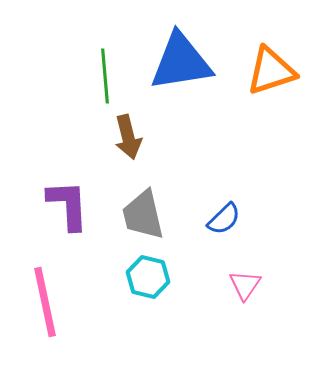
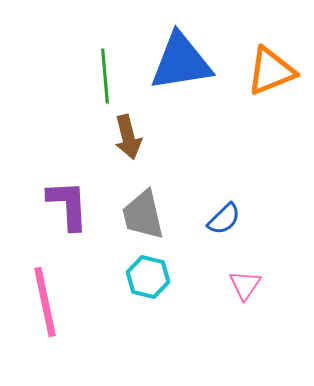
orange triangle: rotated 4 degrees counterclockwise
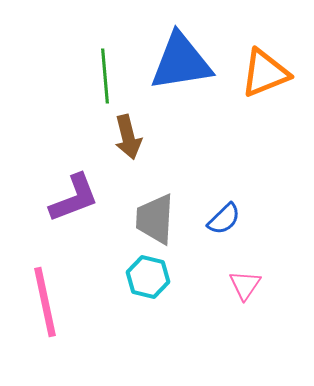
orange triangle: moved 6 px left, 2 px down
purple L-shape: moved 6 px right, 7 px up; rotated 72 degrees clockwise
gray trapezoid: moved 12 px right, 4 px down; rotated 16 degrees clockwise
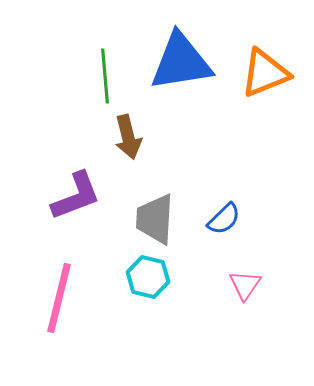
purple L-shape: moved 2 px right, 2 px up
pink line: moved 14 px right, 4 px up; rotated 26 degrees clockwise
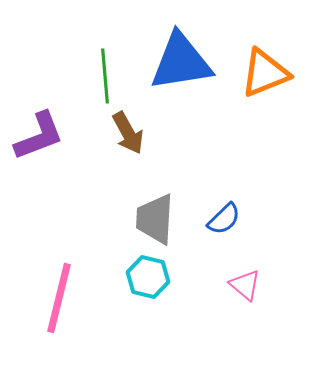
brown arrow: moved 4 px up; rotated 15 degrees counterclockwise
purple L-shape: moved 37 px left, 60 px up
pink triangle: rotated 24 degrees counterclockwise
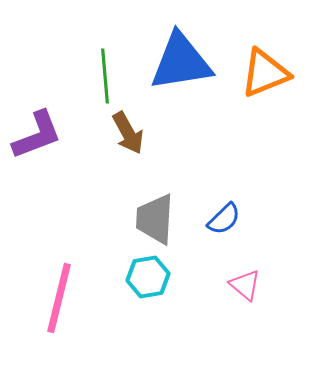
purple L-shape: moved 2 px left, 1 px up
cyan hexagon: rotated 24 degrees counterclockwise
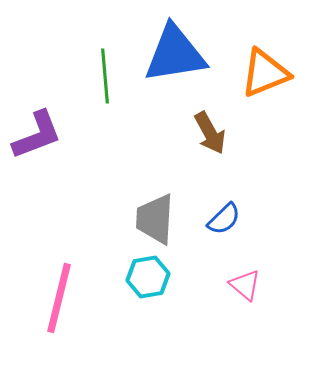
blue triangle: moved 6 px left, 8 px up
brown arrow: moved 82 px right
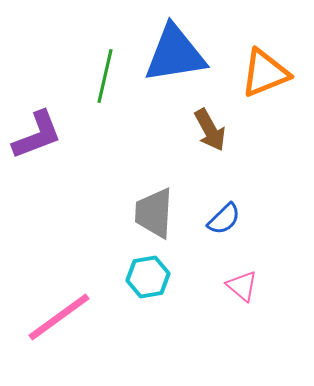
green line: rotated 18 degrees clockwise
brown arrow: moved 3 px up
gray trapezoid: moved 1 px left, 6 px up
pink triangle: moved 3 px left, 1 px down
pink line: moved 19 px down; rotated 40 degrees clockwise
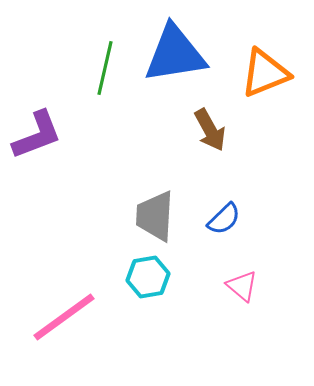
green line: moved 8 px up
gray trapezoid: moved 1 px right, 3 px down
pink line: moved 5 px right
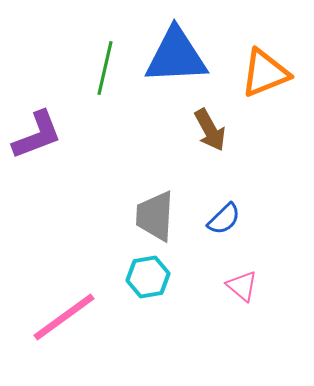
blue triangle: moved 1 px right, 2 px down; rotated 6 degrees clockwise
